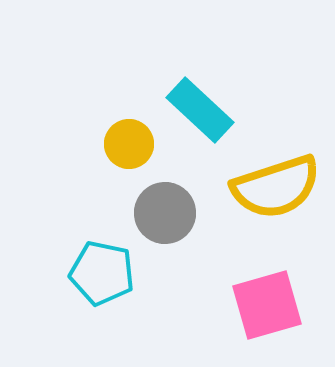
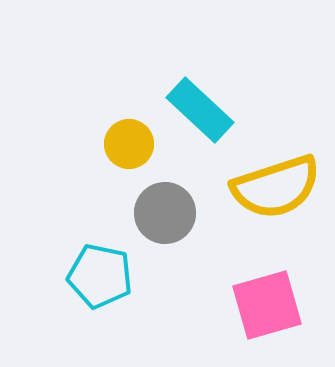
cyan pentagon: moved 2 px left, 3 px down
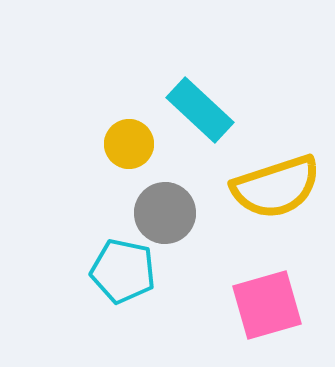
cyan pentagon: moved 23 px right, 5 px up
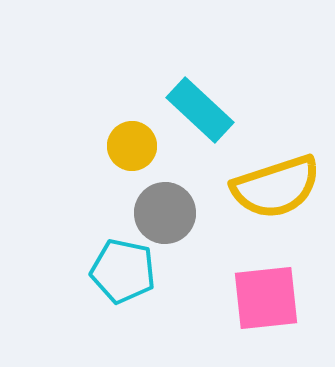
yellow circle: moved 3 px right, 2 px down
pink square: moved 1 px left, 7 px up; rotated 10 degrees clockwise
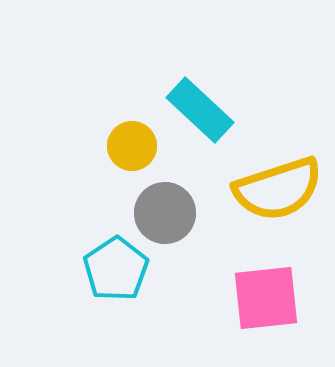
yellow semicircle: moved 2 px right, 2 px down
cyan pentagon: moved 7 px left, 2 px up; rotated 26 degrees clockwise
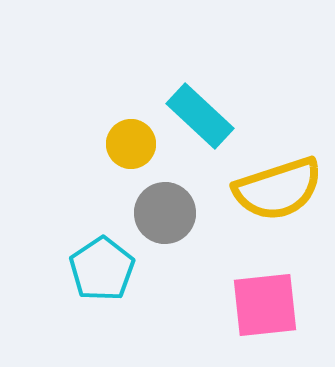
cyan rectangle: moved 6 px down
yellow circle: moved 1 px left, 2 px up
cyan pentagon: moved 14 px left
pink square: moved 1 px left, 7 px down
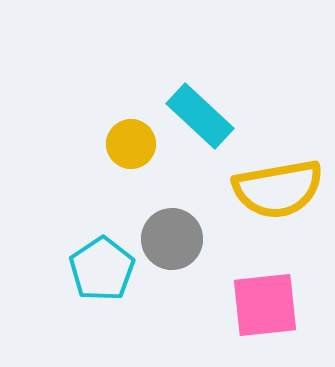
yellow semicircle: rotated 8 degrees clockwise
gray circle: moved 7 px right, 26 px down
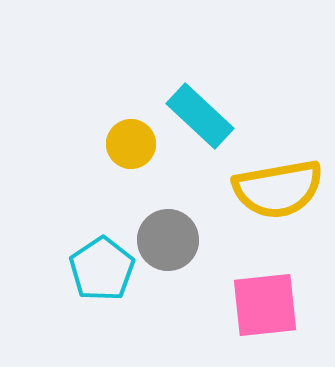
gray circle: moved 4 px left, 1 px down
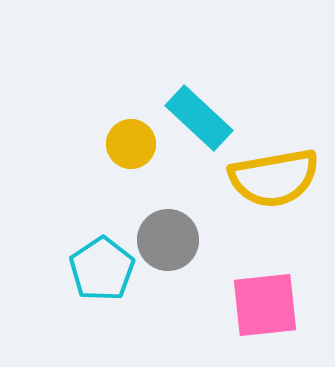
cyan rectangle: moved 1 px left, 2 px down
yellow semicircle: moved 4 px left, 11 px up
